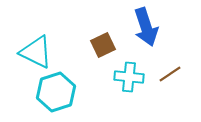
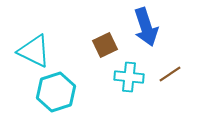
brown square: moved 2 px right
cyan triangle: moved 2 px left, 1 px up
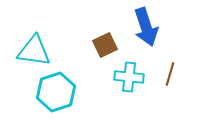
cyan triangle: rotated 18 degrees counterclockwise
brown line: rotated 40 degrees counterclockwise
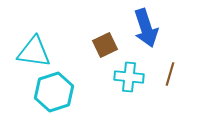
blue arrow: moved 1 px down
cyan triangle: moved 1 px down
cyan hexagon: moved 2 px left
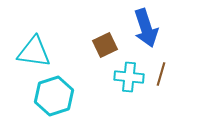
brown line: moved 9 px left
cyan hexagon: moved 4 px down
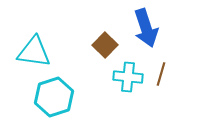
brown square: rotated 20 degrees counterclockwise
cyan cross: moved 1 px left
cyan hexagon: moved 1 px down
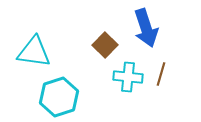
cyan hexagon: moved 5 px right
